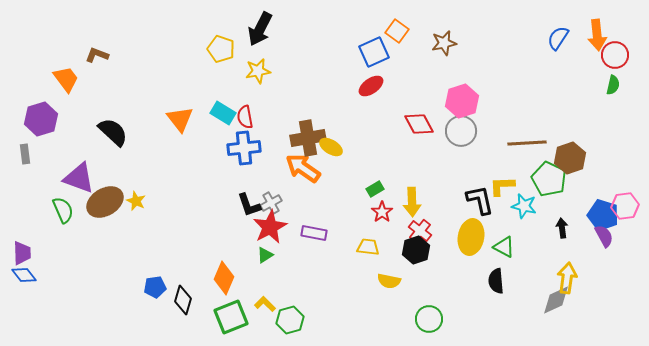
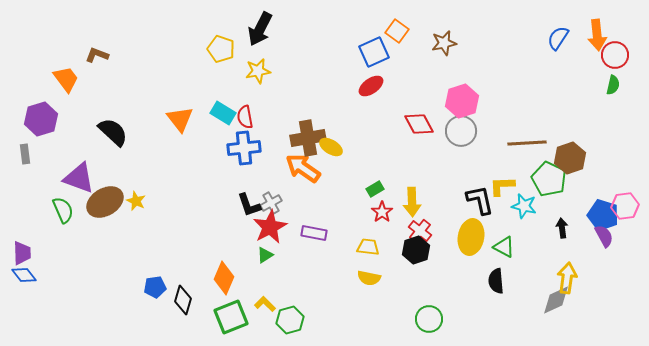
yellow semicircle at (389, 281): moved 20 px left, 3 px up
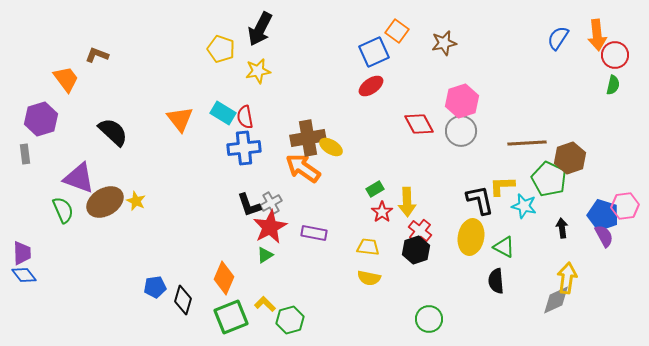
yellow arrow at (412, 202): moved 5 px left
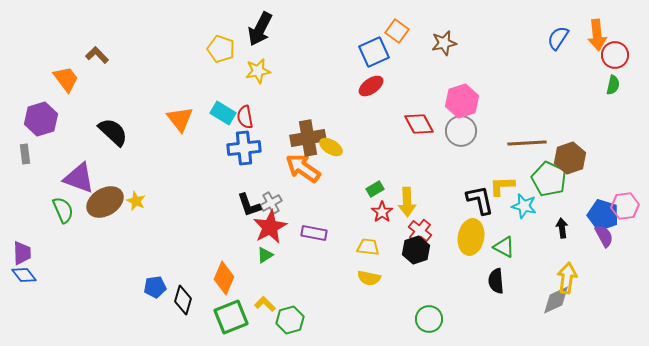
brown L-shape at (97, 55): rotated 25 degrees clockwise
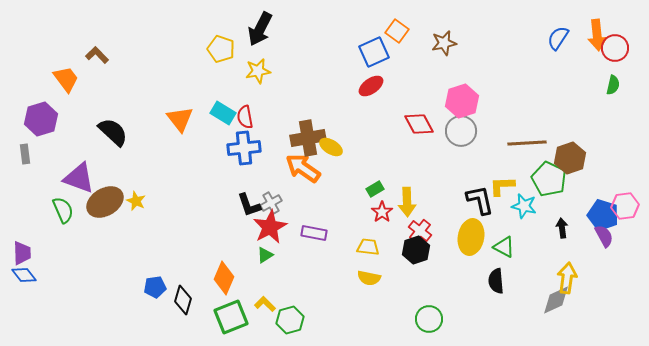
red circle at (615, 55): moved 7 px up
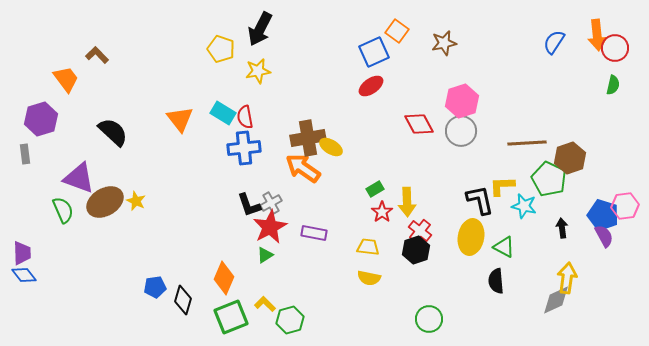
blue semicircle at (558, 38): moved 4 px left, 4 px down
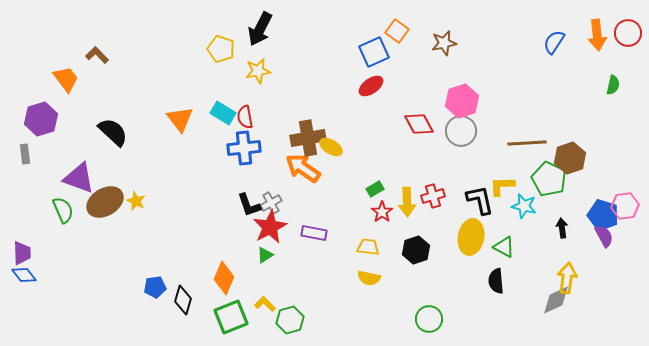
red circle at (615, 48): moved 13 px right, 15 px up
red cross at (420, 231): moved 13 px right, 35 px up; rotated 35 degrees clockwise
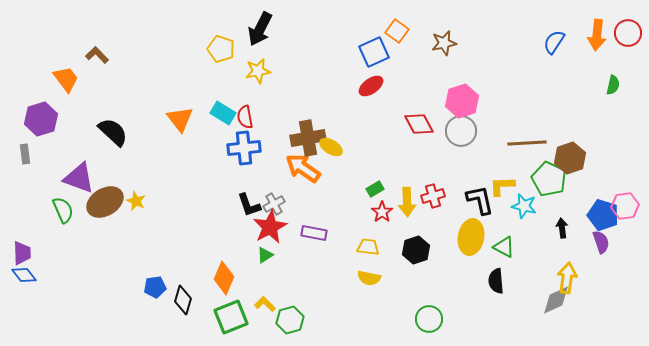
orange arrow at (597, 35): rotated 12 degrees clockwise
gray cross at (271, 203): moved 3 px right, 1 px down
purple semicircle at (604, 236): moved 3 px left, 6 px down; rotated 10 degrees clockwise
